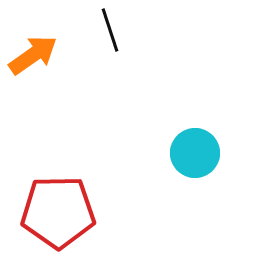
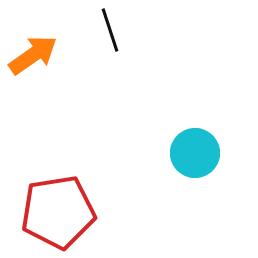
red pentagon: rotated 8 degrees counterclockwise
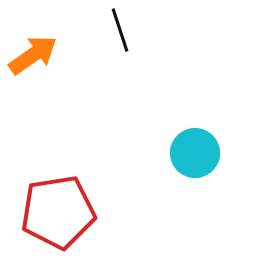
black line: moved 10 px right
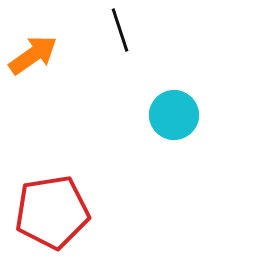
cyan circle: moved 21 px left, 38 px up
red pentagon: moved 6 px left
